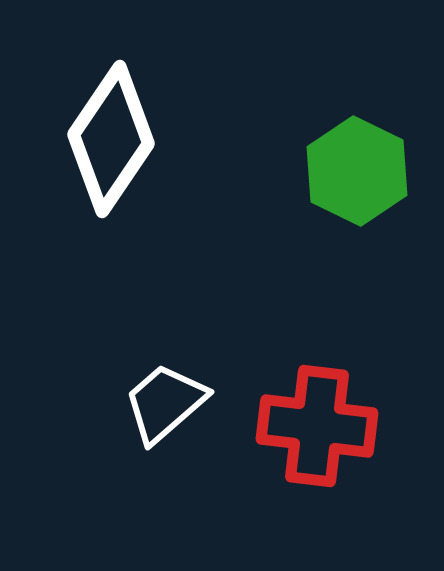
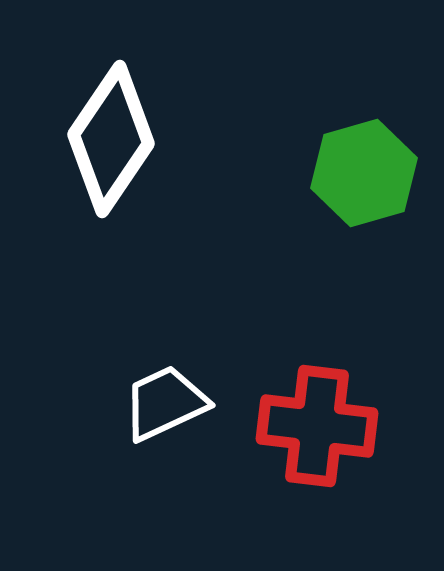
green hexagon: moved 7 px right, 2 px down; rotated 18 degrees clockwise
white trapezoid: rotated 16 degrees clockwise
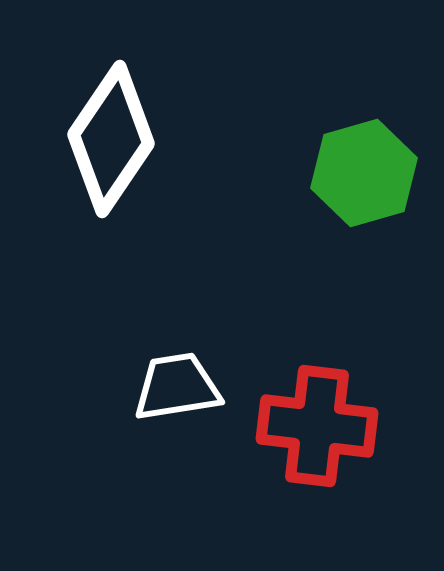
white trapezoid: moved 12 px right, 16 px up; rotated 16 degrees clockwise
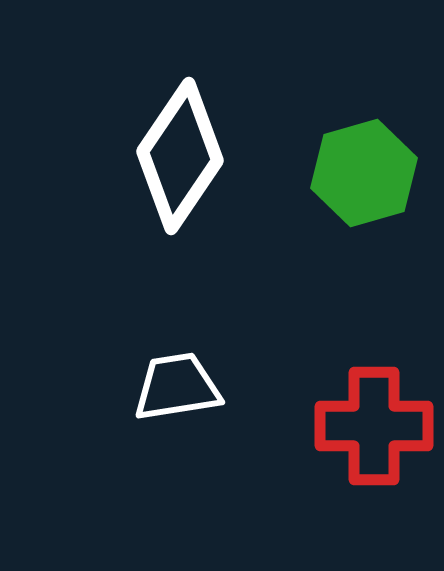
white diamond: moved 69 px right, 17 px down
red cross: moved 57 px right; rotated 7 degrees counterclockwise
